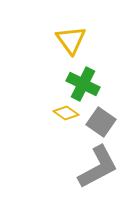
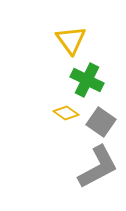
green cross: moved 4 px right, 4 px up
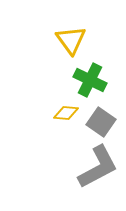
green cross: moved 3 px right
yellow diamond: rotated 30 degrees counterclockwise
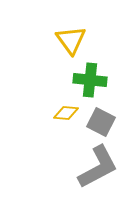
green cross: rotated 20 degrees counterclockwise
gray square: rotated 8 degrees counterclockwise
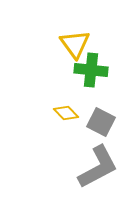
yellow triangle: moved 4 px right, 4 px down
green cross: moved 1 px right, 10 px up
yellow diamond: rotated 40 degrees clockwise
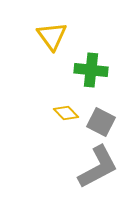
yellow triangle: moved 23 px left, 8 px up
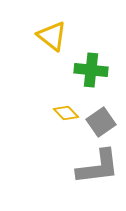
yellow triangle: rotated 16 degrees counterclockwise
gray square: rotated 28 degrees clockwise
gray L-shape: rotated 21 degrees clockwise
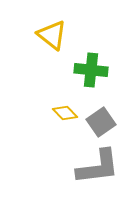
yellow triangle: moved 1 px up
yellow diamond: moved 1 px left
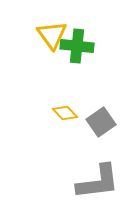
yellow triangle: rotated 16 degrees clockwise
green cross: moved 14 px left, 24 px up
gray L-shape: moved 15 px down
